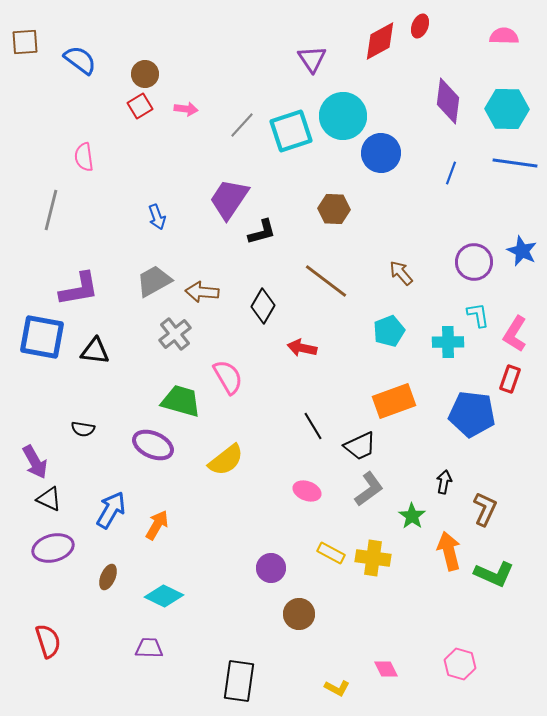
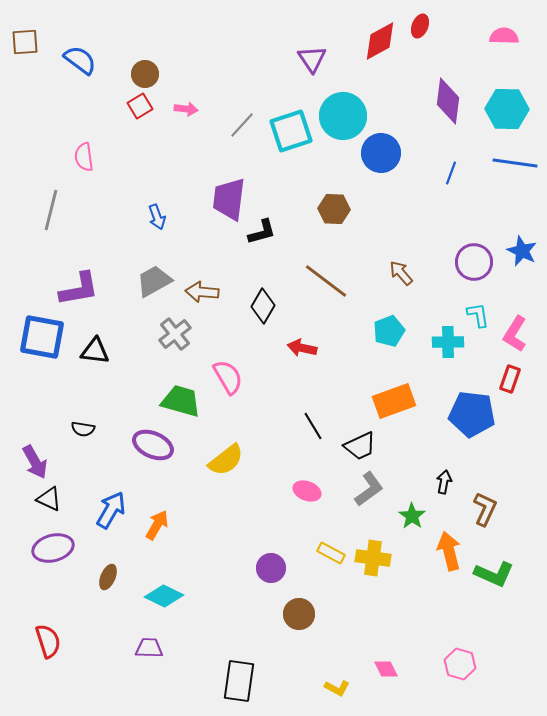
purple trapezoid at (229, 199): rotated 27 degrees counterclockwise
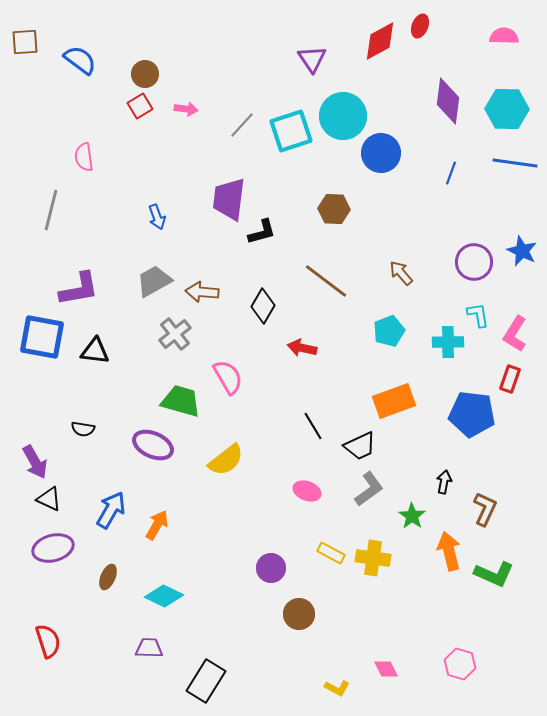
black rectangle at (239, 681): moved 33 px left; rotated 24 degrees clockwise
